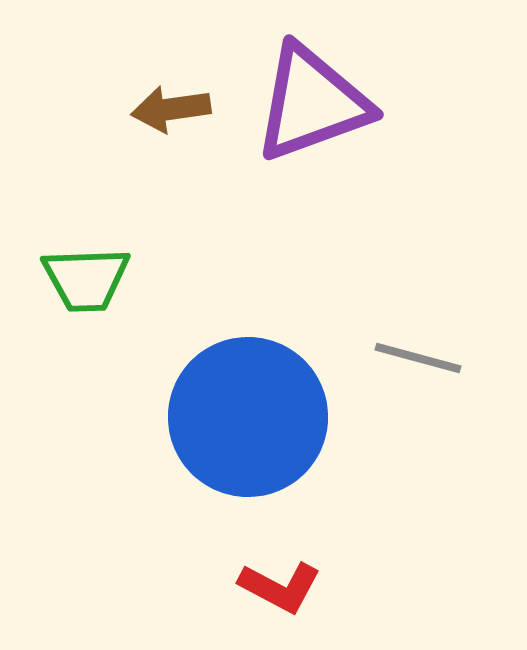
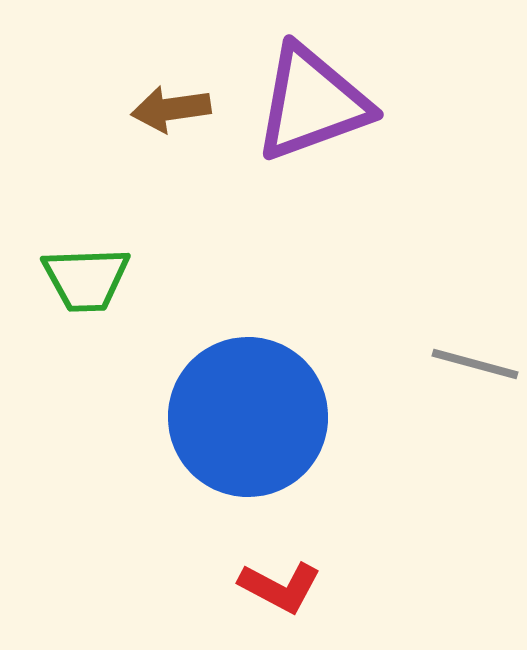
gray line: moved 57 px right, 6 px down
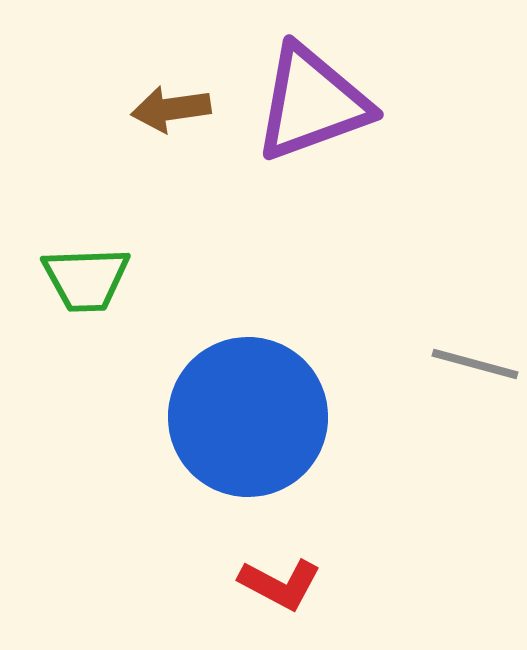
red L-shape: moved 3 px up
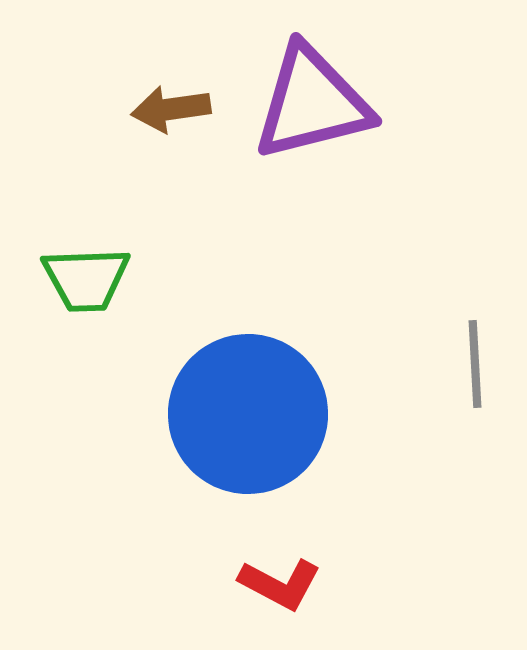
purple triangle: rotated 6 degrees clockwise
gray line: rotated 72 degrees clockwise
blue circle: moved 3 px up
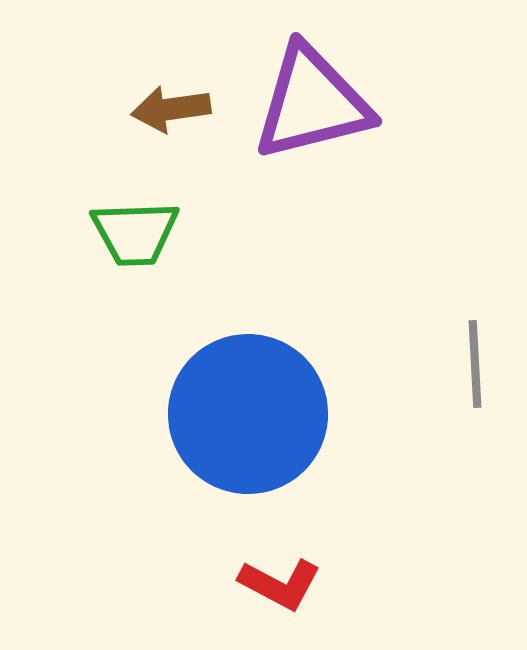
green trapezoid: moved 49 px right, 46 px up
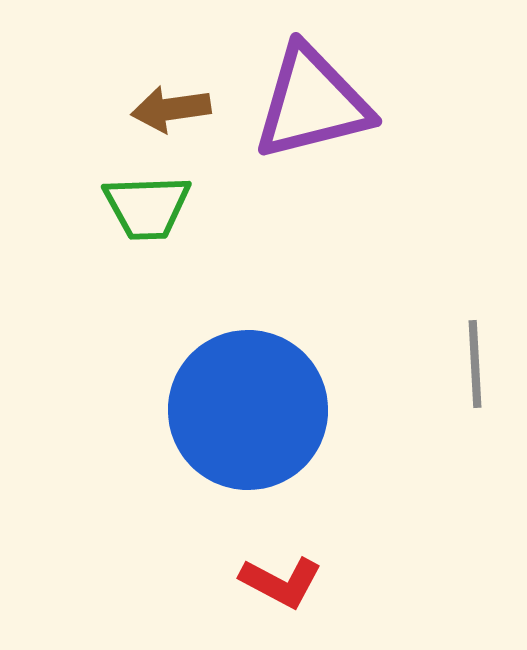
green trapezoid: moved 12 px right, 26 px up
blue circle: moved 4 px up
red L-shape: moved 1 px right, 2 px up
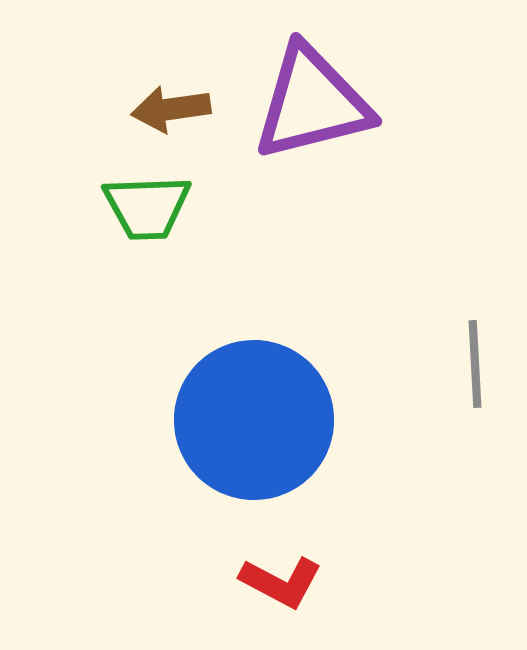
blue circle: moved 6 px right, 10 px down
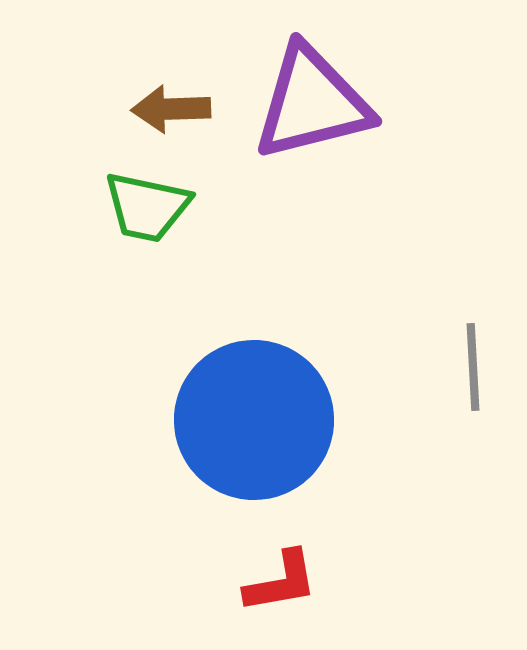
brown arrow: rotated 6 degrees clockwise
green trapezoid: rotated 14 degrees clockwise
gray line: moved 2 px left, 3 px down
red L-shape: rotated 38 degrees counterclockwise
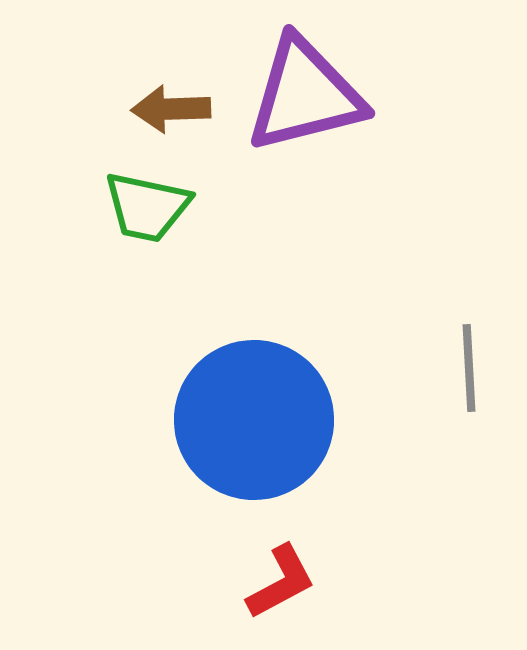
purple triangle: moved 7 px left, 8 px up
gray line: moved 4 px left, 1 px down
red L-shape: rotated 18 degrees counterclockwise
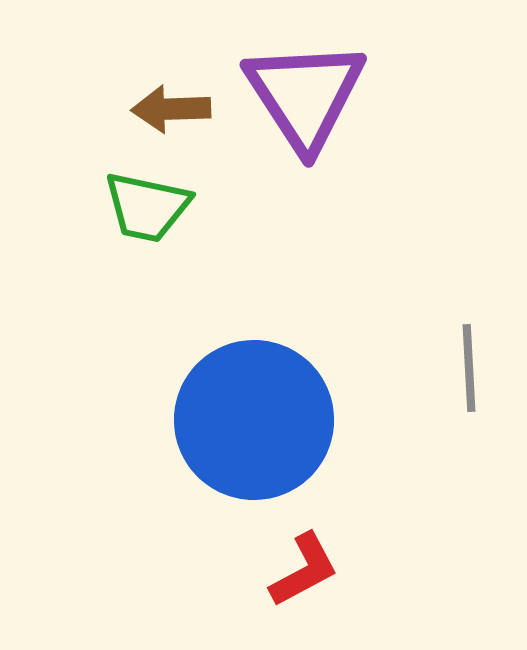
purple triangle: rotated 49 degrees counterclockwise
red L-shape: moved 23 px right, 12 px up
